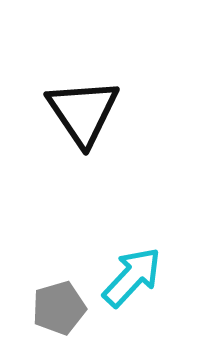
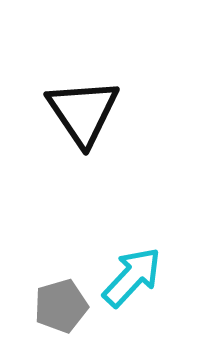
gray pentagon: moved 2 px right, 2 px up
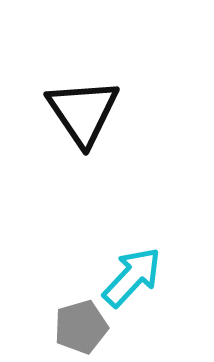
gray pentagon: moved 20 px right, 21 px down
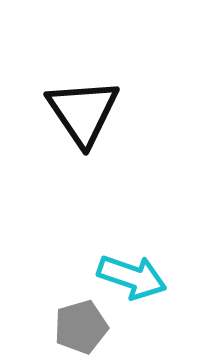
cyan arrow: rotated 66 degrees clockwise
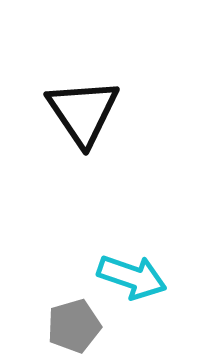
gray pentagon: moved 7 px left, 1 px up
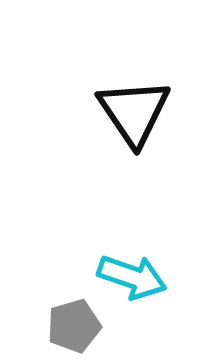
black triangle: moved 51 px right
